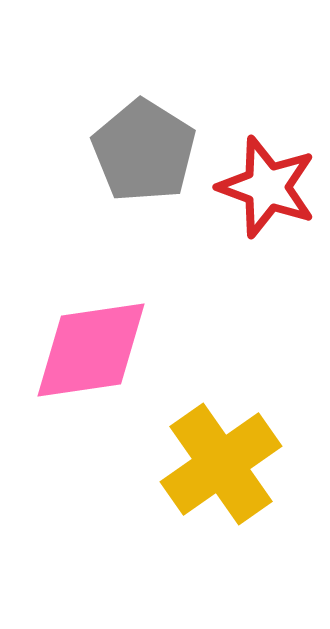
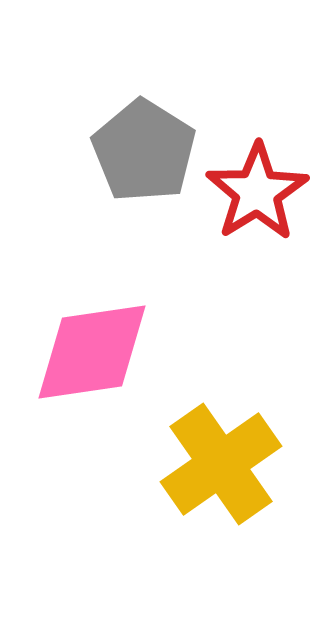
red star: moved 10 px left, 5 px down; rotated 20 degrees clockwise
pink diamond: moved 1 px right, 2 px down
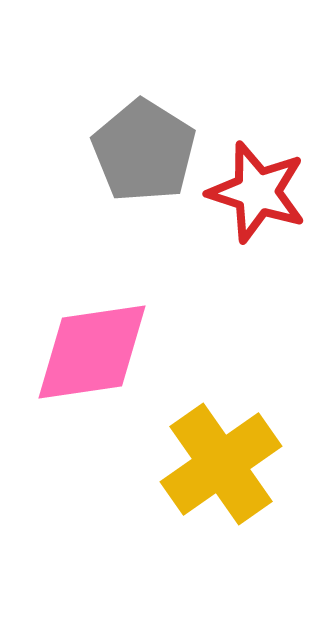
red star: rotated 22 degrees counterclockwise
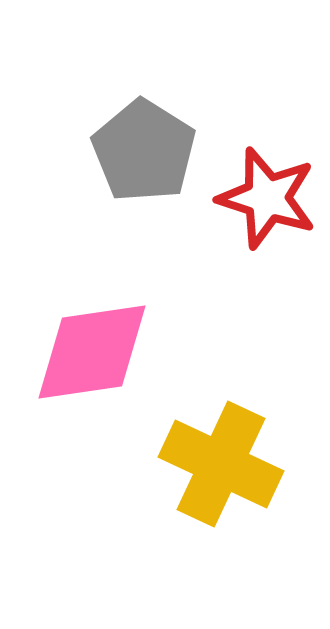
red star: moved 10 px right, 6 px down
yellow cross: rotated 30 degrees counterclockwise
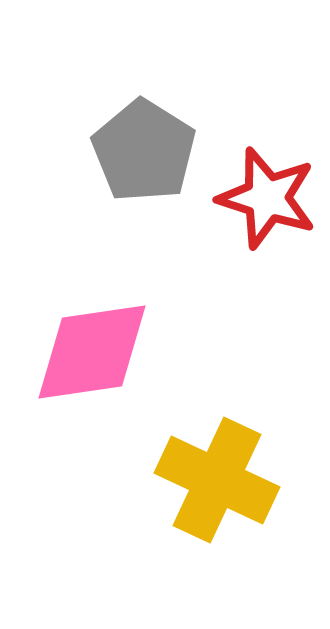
yellow cross: moved 4 px left, 16 px down
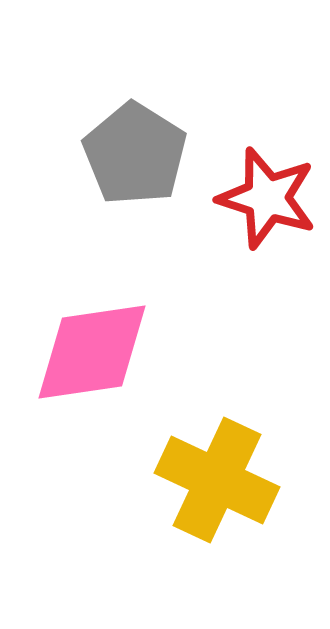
gray pentagon: moved 9 px left, 3 px down
